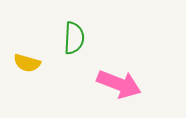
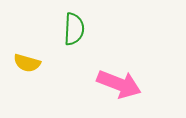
green semicircle: moved 9 px up
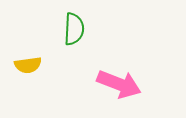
yellow semicircle: moved 1 px right, 2 px down; rotated 24 degrees counterclockwise
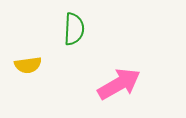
pink arrow: rotated 51 degrees counterclockwise
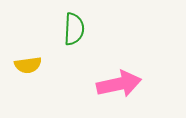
pink arrow: rotated 18 degrees clockwise
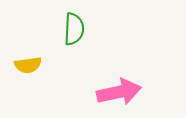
pink arrow: moved 8 px down
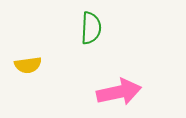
green semicircle: moved 17 px right, 1 px up
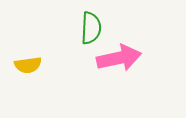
pink arrow: moved 34 px up
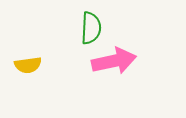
pink arrow: moved 5 px left, 3 px down
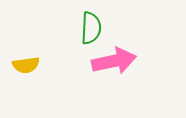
yellow semicircle: moved 2 px left
